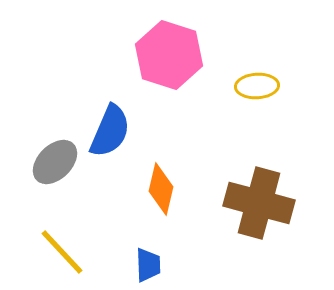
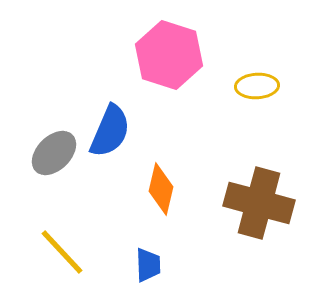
gray ellipse: moved 1 px left, 9 px up
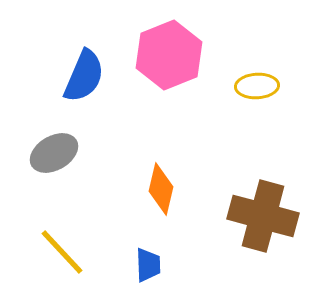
pink hexagon: rotated 20 degrees clockwise
blue semicircle: moved 26 px left, 55 px up
gray ellipse: rotated 15 degrees clockwise
brown cross: moved 4 px right, 13 px down
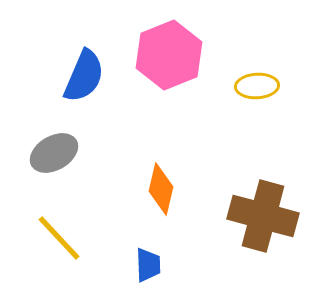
yellow line: moved 3 px left, 14 px up
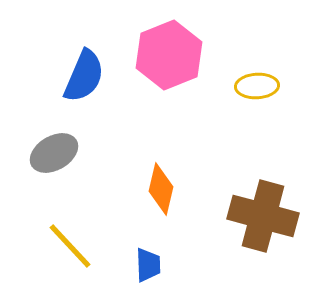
yellow line: moved 11 px right, 8 px down
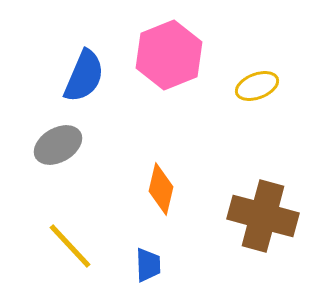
yellow ellipse: rotated 18 degrees counterclockwise
gray ellipse: moved 4 px right, 8 px up
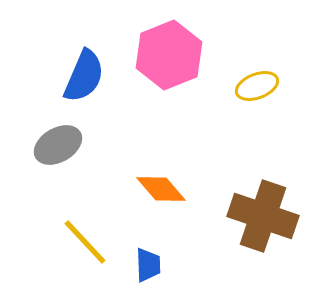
orange diamond: rotated 54 degrees counterclockwise
brown cross: rotated 4 degrees clockwise
yellow line: moved 15 px right, 4 px up
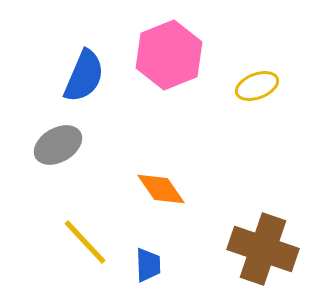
orange diamond: rotated 6 degrees clockwise
brown cross: moved 33 px down
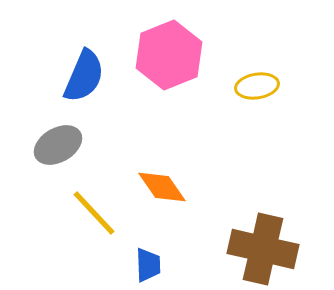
yellow ellipse: rotated 12 degrees clockwise
orange diamond: moved 1 px right, 2 px up
yellow line: moved 9 px right, 29 px up
brown cross: rotated 6 degrees counterclockwise
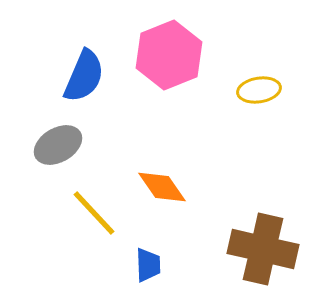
yellow ellipse: moved 2 px right, 4 px down
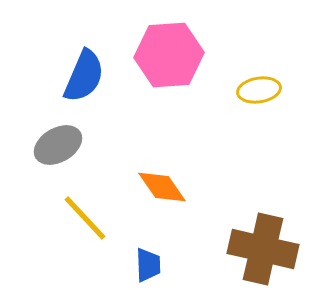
pink hexagon: rotated 18 degrees clockwise
yellow line: moved 9 px left, 5 px down
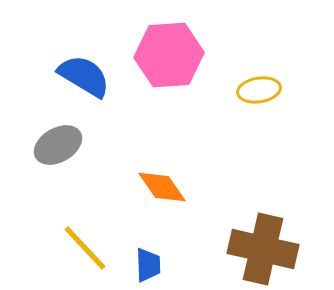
blue semicircle: rotated 82 degrees counterclockwise
yellow line: moved 30 px down
